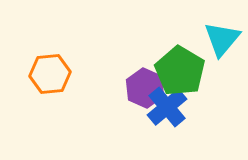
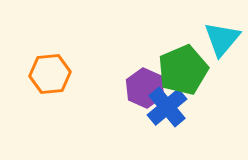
green pentagon: moved 3 px right, 1 px up; rotated 18 degrees clockwise
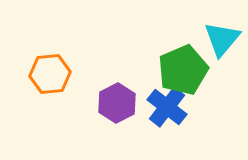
purple hexagon: moved 28 px left, 15 px down; rotated 9 degrees clockwise
blue cross: rotated 12 degrees counterclockwise
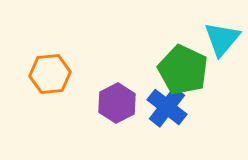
green pentagon: rotated 24 degrees counterclockwise
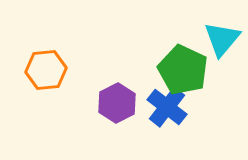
orange hexagon: moved 4 px left, 4 px up
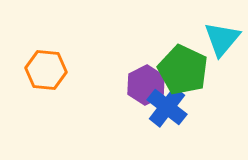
orange hexagon: rotated 12 degrees clockwise
purple hexagon: moved 29 px right, 18 px up
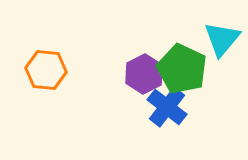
green pentagon: moved 1 px left, 1 px up
purple hexagon: moved 2 px left, 11 px up
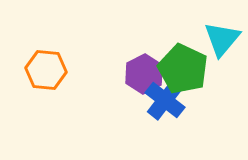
green pentagon: moved 1 px right
blue cross: moved 2 px left, 7 px up
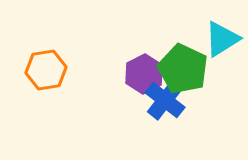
cyan triangle: rotated 18 degrees clockwise
orange hexagon: rotated 15 degrees counterclockwise
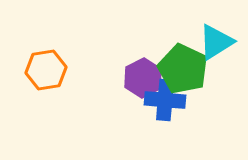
cyan triangle: moved 6 px left, 3 px down
purple hexagon: moved 1 px left, 4 px down
blue cross: rotated 33 degrees counterclockwise
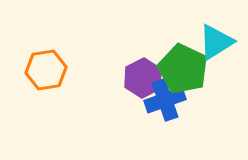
blue cross: rotated 24 degrees counterclockwise
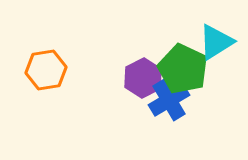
blue cross: moved 4 px right; rotated 12 degrees counterclockwise
